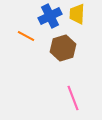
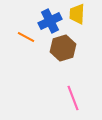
blue cross: moved 5 px down
orange line: moved 1 px down
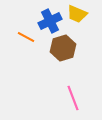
yellow trapezoid: rotated 70 degrees counterclockwise
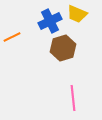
orange line: moved 14 px left; rotated 54 degrees counterclockwise
pink line: rotated 15 degrees clockwise
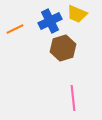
orange line: moved 3 px right, 8 px up
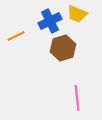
orange line: moved 1 px right, 7 px down
pink line: moved 4 px right
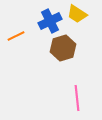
yellow trapezoid: rotated 10 degrees clockwise
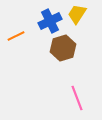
yellow trapezoid: rotated 90 degrees clockwise
pink line: rotated 15 degrees counterclockwise
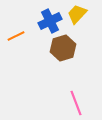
yellow trapezoid: rotated 10 degrees clockwise
pink line: moved 1 px left, 5 px down
